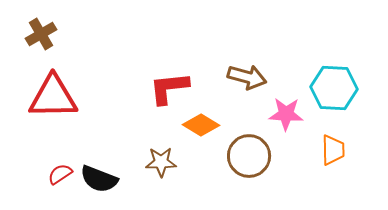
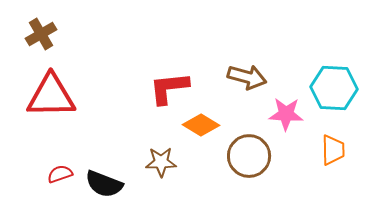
red triangle: moved 2 px left, 1 px up
red semicircle: rotated 15 degrees clockwise
black semicircle: moved 5 px right, 5 px down
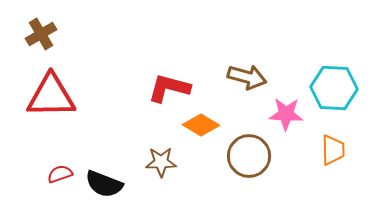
red L-shape: rotated 21 degrees clockwise
